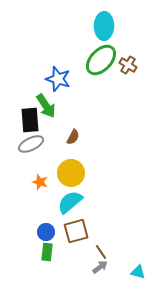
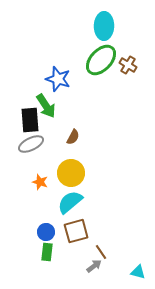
gray arrow: moved 6 px left, 1 px up
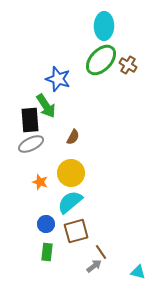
blue circle: moved 8 px up
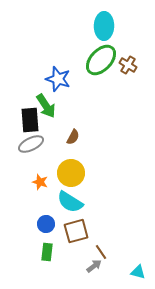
cyan semicircle: rotated 108 degrees counterclockwise
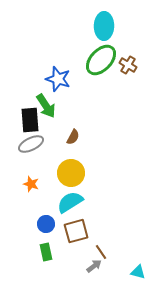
orange star: moved 9 px left, 2 px down
cyan semicircle: rotated 116 degrees clockwise
green rectangle: moved 1 px left; rotated 18 degrees counterclockwise
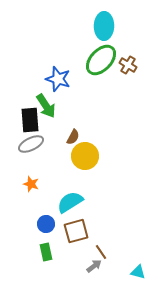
yellow circle: moved 14 px right, 17 px up
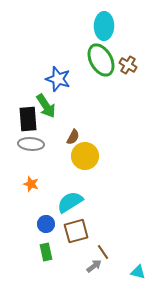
green ellipse: rotated 72 degrees counterclockwise
black rectangle: moved 2 px left, 1 px up
gray ellipse: rotated 30 degrees clockwise
brown line: moved 2 px right
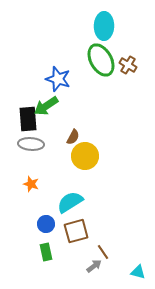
green arrow: rotated 90 degrees clockwise
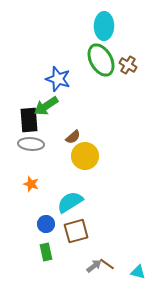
black rectangle: moved 1 px right, 1 px down
brown semicircle: rotated 21 degrees clockwise
brown line: moved 4 px right, 12 px down; rotated 21 degrees counterclockwise
